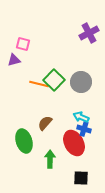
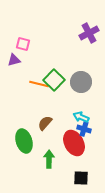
green arrow: moved 1 px left
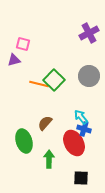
gray circle: moved 8 px right, 6 px up
cyan arrow: rotated 28 degrees clockwise
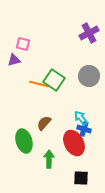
green square: rotated 10 degrees counterclockwise
cyan arrow: moved 1 px down
brown semicircle: moved 1 px left
